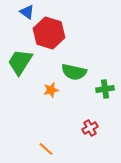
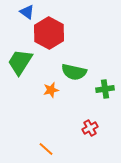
red hexagon: rotated 12 degrees clockwise
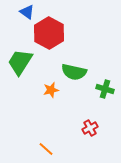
green cross: rotated 24 degrees clockwise
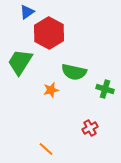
blue triangle: rotated 49 degrees clockwise
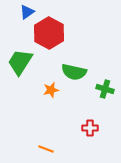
red cross: rotated 28 degrees clockwise
orange line: rotated 21 degrees counterclockwise
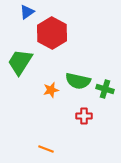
red hexagon: moved 3 px right
green semicircle: moved 4 px right, 9 px down
red cross: moved 6 px left, 12 px up
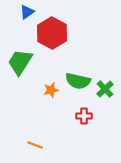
green cross: rotated 30 degrees clockwise
orange line: moved 11 px left, 4 px up
